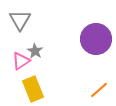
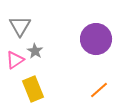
gray triangle: moved 6 px down
pink triangle: moved 6 px left, 1 px up
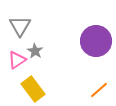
purple circle: moved 2 px down
pink triangle: moved 2 px right
yellow rectangle: rotated 15 degrees counterclockwise
